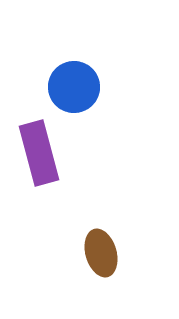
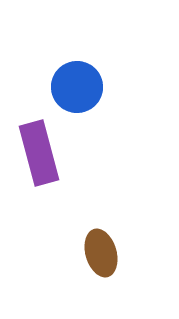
blue circle: moved 3 px right
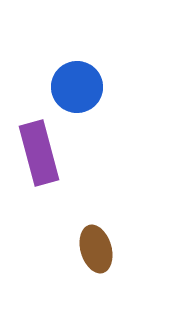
brown ellipse: moved 5 px left, 4 px up
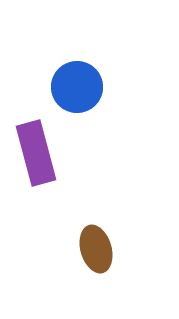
purple rectangle: moved 3 px left
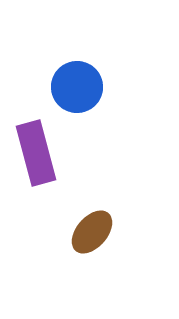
brown ellipse: moved 4 px left, 17 px up; rotated 57 degrees clockwise
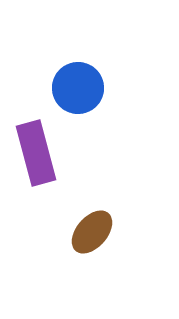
blue circle: moved 1 px right, 1 px down
